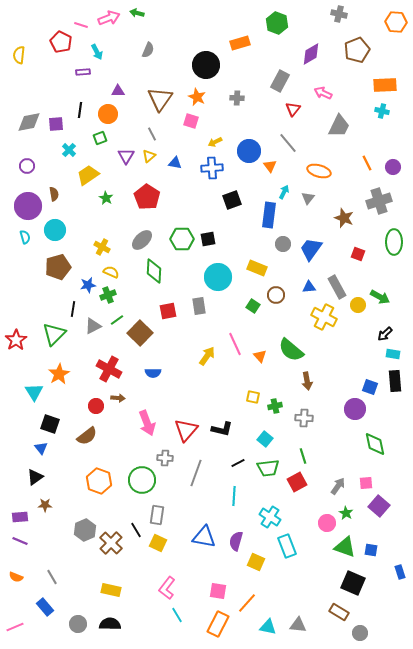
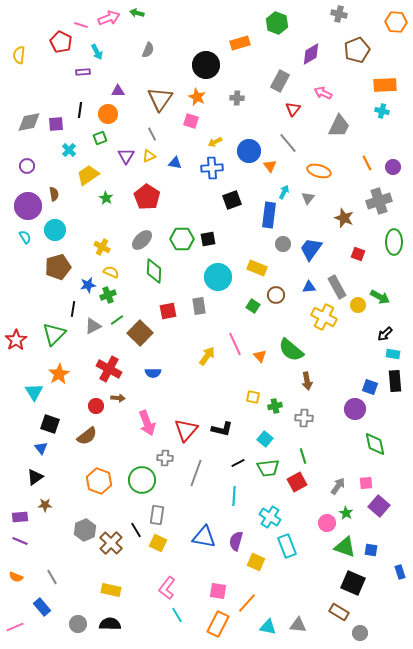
yellow triangle at (149, 156): rotated 16 degrees clockwise
cyan semicircle at (25, 237): rotated 16 degrees counterclockwise
blue rectangle at (45, 607): moved 3 px left
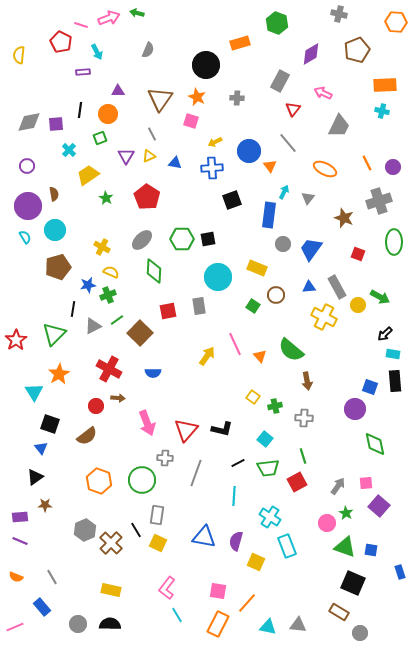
orange ellipse at (319, 171): moved 6 px right, 2 px up; rotated 10 degrees clockwise
yellow square at (253, 397): rotated 24 degrees clockwise
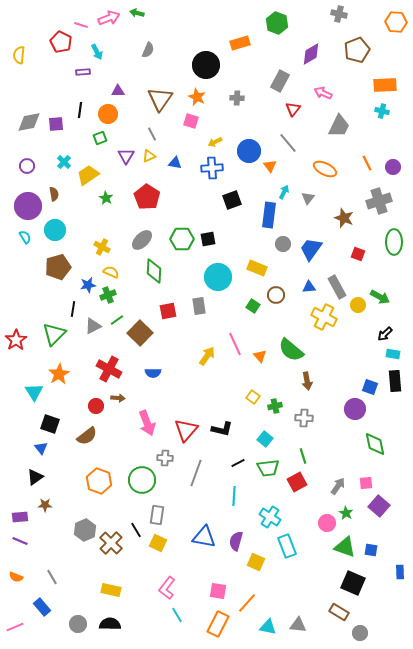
cyan cross at (69, 150): moved 5 px left, 12 px down
blue rectangle at (400, 572): rotated 16 degrees clockwise
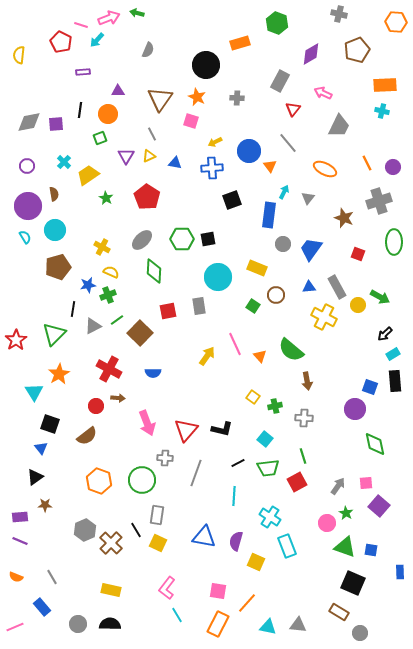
cyan arrow at (97, 52): moved 12 px up; rotated 70 degrees clockwise
cyan rectangle at (393, 354): rotated 40 degrees counterclockwise
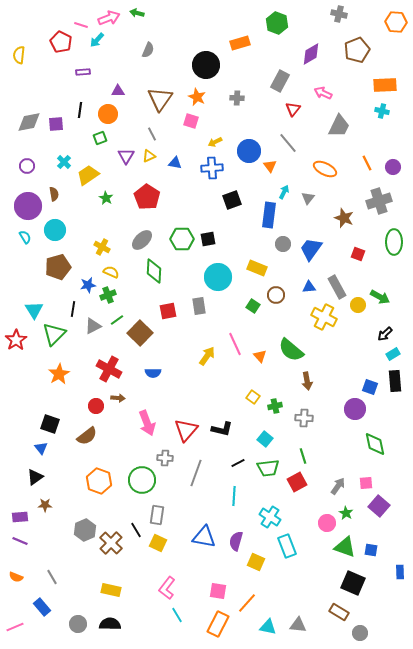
cyan triangle at (34, 392): moved 82 px up
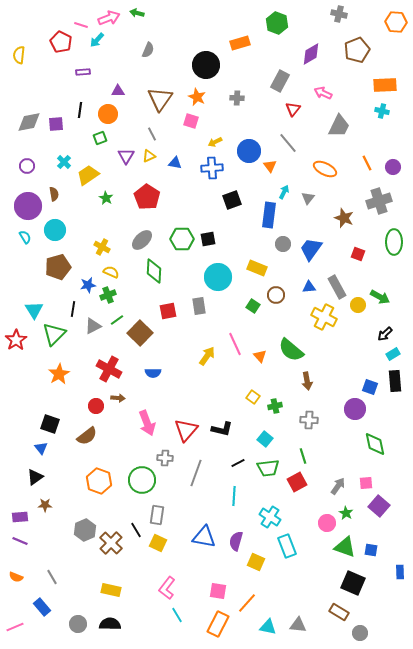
gray cross at (304, 418): moved 5 px right, 2 px down
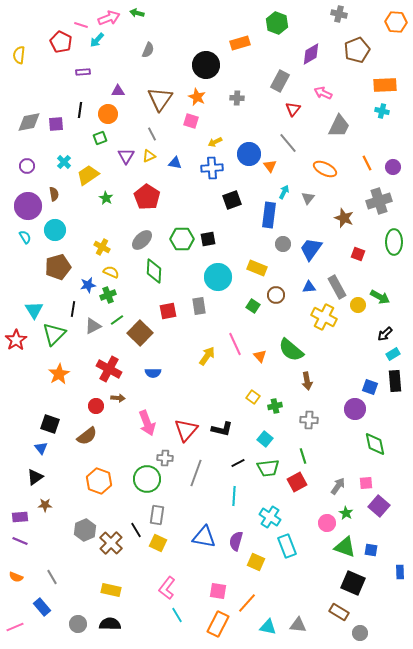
blue circle at (249, 151): moved 3 px down
green circle at (142, 480): moved 5 px right, 1 px up
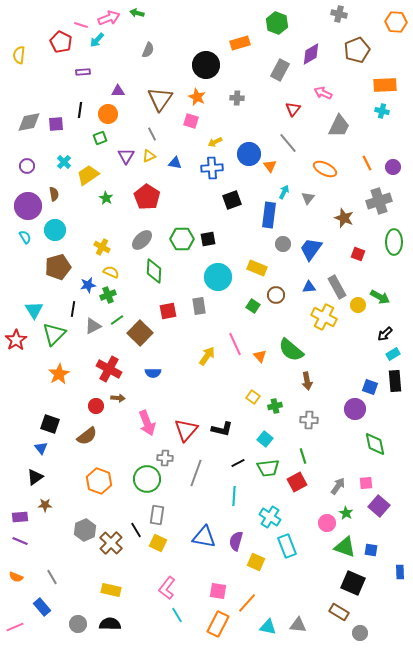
gray rectangle at (280, 81): moved 11 px up
